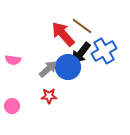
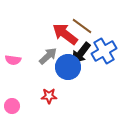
red arrow: moved 2 px right; rotated 12 degrees counterclockwise
gray arrow: moved 13 px up
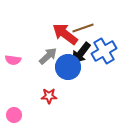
brown line: moved 1 px right, 2 px down; rotated 55 degrees counterclockwise
pink circle: moved 2 px right, 9 px down
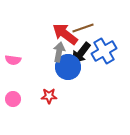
gray arrow: moved 11 px right, 4 px up; rotated 36 degrees counterclockwise
pink circle: moved 1 px left, 16 px up
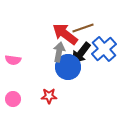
blue cross: moved 2 px up; rotated 10 degrees counterclockwise
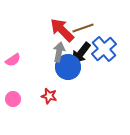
red arrow: moved 3 px left, 4 px up; rotated 8 degrees clockwise
pink semicircle: rotated 42 degrees counterclockwise
red star: rotated 14 degrees clockwise
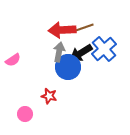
red arrow: rotated 48 degrees counterclockwise
black arrow: rotated 20 degrees clockwise
pink circle: moved 12 px right, 15 px down
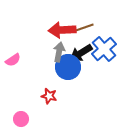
pink circle: moved 4 px left, 5 px down
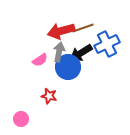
red arrow: moved 1 px left, 1 px down; rotated 12 degrees counterclockwise
blue cross: moved 3 px right, 5 px up; rotated 15 degrees clockwise
pink semicircle: moved 27 px right
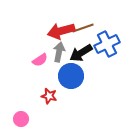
blue circle: moved 3 px right, 9 px down
